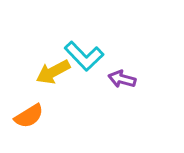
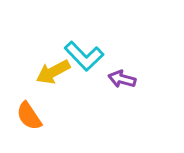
orange semicircle: rotated 88 degrees clockwise
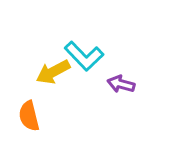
purple arrow: moved 1 px left, 5 px down
orange semicircle: rotated 20 degrees clockwise
